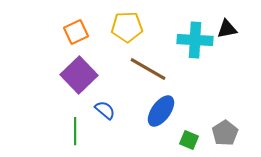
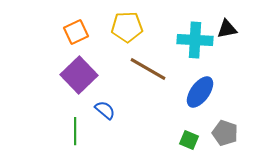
blue ellipse: moved 39 px right, 19 px up
gray pentagon: rotated 20 degrees counterclockwise
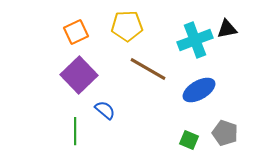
yellow pentagon: moved 1 px up
cyan cross: rotated 24 degrees counterclockwise
blue ellipse: moved 1 px left, 2 px up; rotated 24 degrees clockwise
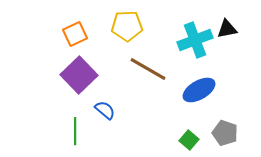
orange square: moved 1 px left, 2 px down
green square: rotated 18 degrees clockwise
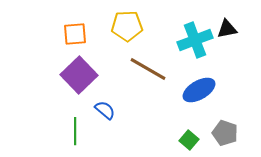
orange square: rotated 20 degrees clockwise
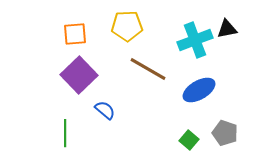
green line: moved 10 px left, 2 px down
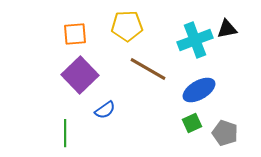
purple square: moved 1 px right
blue semicircle: rotated 105 degrees clockwise
green square: moved 3 px right, 17 px up; rotated 24 degrees clockwise
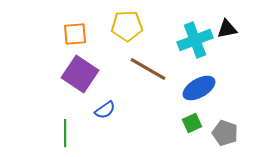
purple square: moved 1 px up; rotated 12 degrees counterclockwise
blue ellipse: moved 2 px up
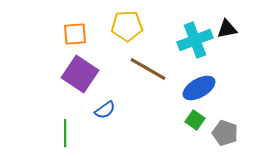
green square: moved 3 px right, 3 px up; rotated 30 degrees counterclockwise
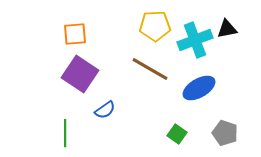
yellow pentagon: moved 28 px right
brown line: moved 2 px right
green square: moved 18 px left, 14 px down
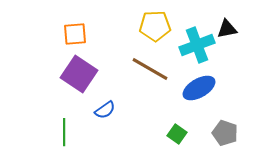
cyan cross: moved 2 px right, 5 px down
purple square: moved 1 px left
green line: moved 1 px left, 1 px up
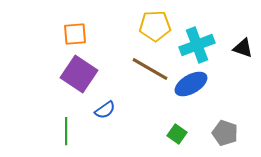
black triangle: moved 16 px right, 19 px down; rotated 30 degrees clockwise
blue ellipse: moved 8 px left, 4 px up
green line: moved 2 px right, 1 px up
